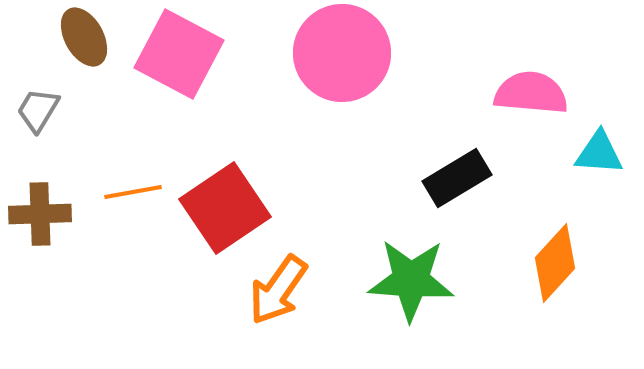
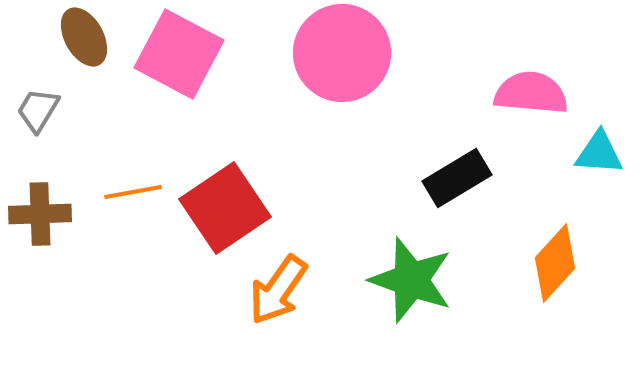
green star: rotated 16 degrees clockwise
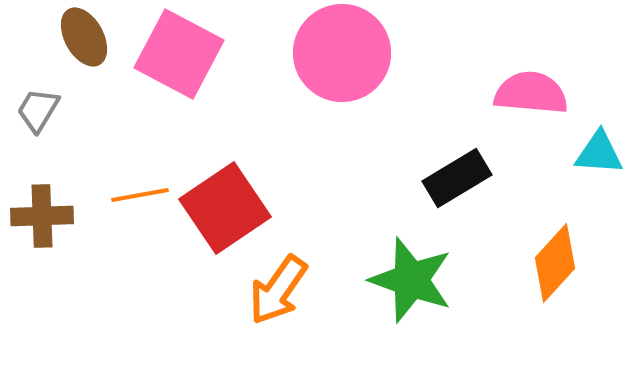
orange line: moved 7 px right, 3 px down
brown cross: moved 2 px right, 2 px down
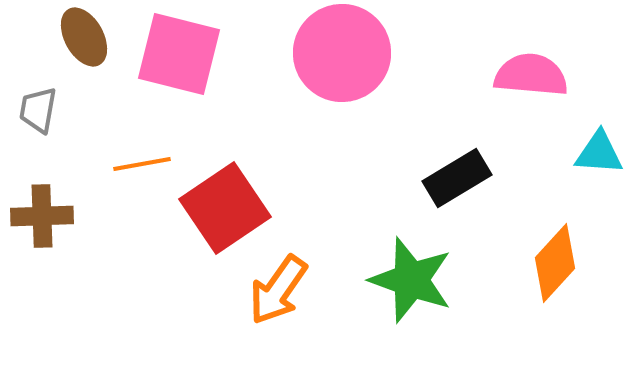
pink square: rotated 14 degrees counterclockwise
pink semicircle: moved 18 px up
gray trapezoid: rotated 21 degrees counterclockwise
orange line: moved 2 px right, 31 px up
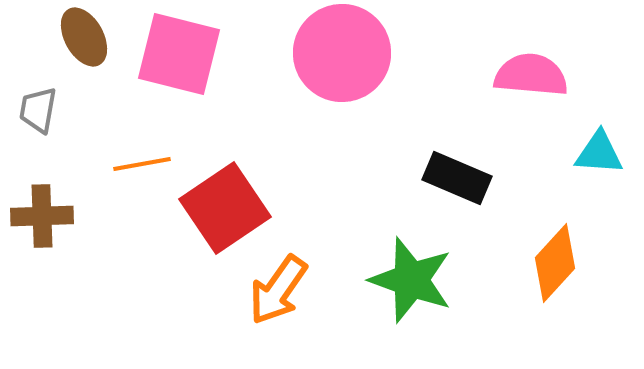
black rectangle: rotated 54 degrees clockwise
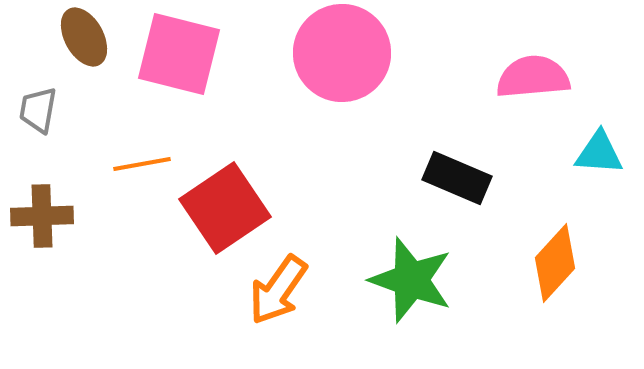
pink semicircle: moved 2 px right, 2 px down; rotated 10 degrees counterclockwise
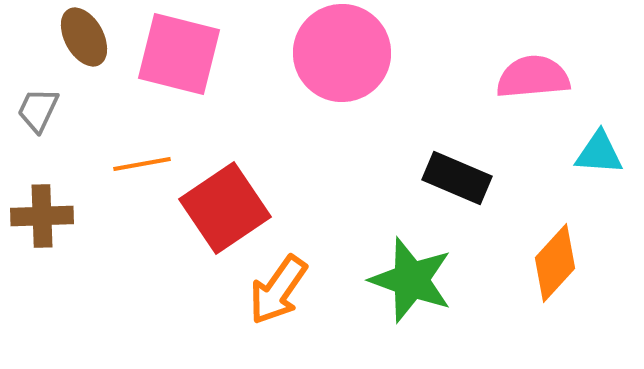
gray trapezoid: rotated 15 degrees clockwise
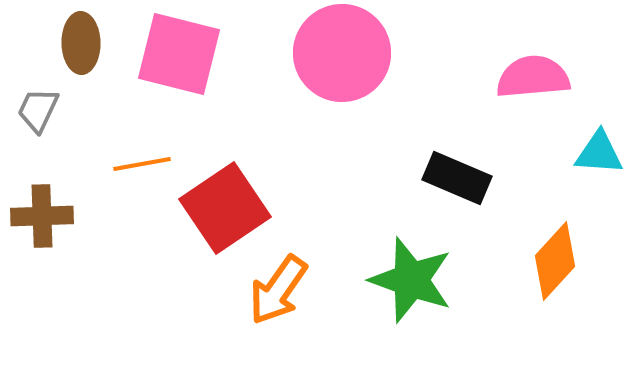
brown ellipse: moved 3 px left, 6 px down; rotated 28 degrees clockwise
orange diamond: moved 2 px up
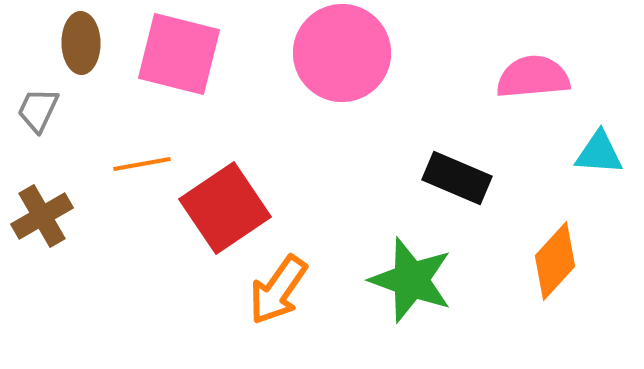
brown cross: rotated 28 degrees counterclockwise
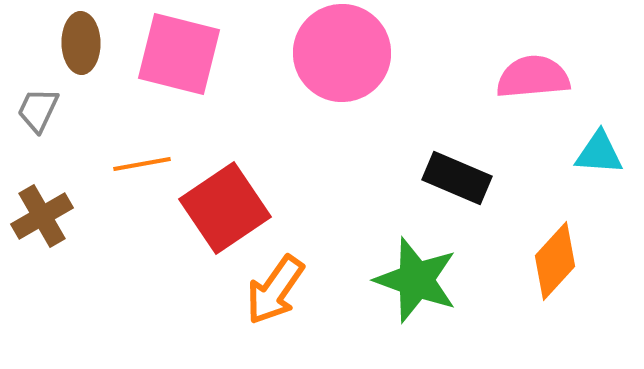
green star: moved 5 px right
orange arrow: moved 3 px left
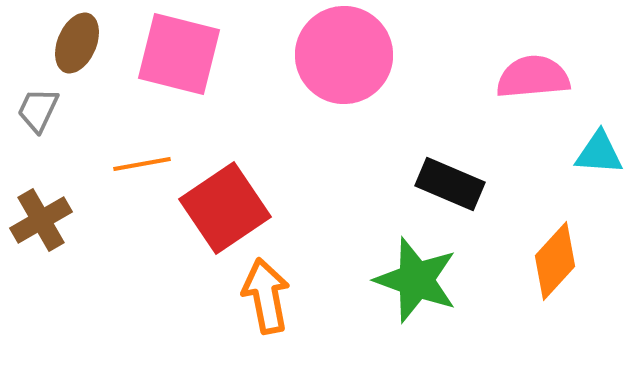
brown ellipse: moved 4 px left; rotated 24 degrees clockwise
pink circle: moved 2 px right, 2 px down
black rectangle: moved 7 px left, 6 px down
brown cross: moved 1 px left, 4 px down
orange arrow: moved 9 px left, 6 px down; rotated 134 degrees clockwise
